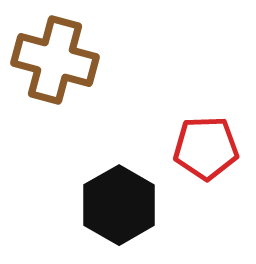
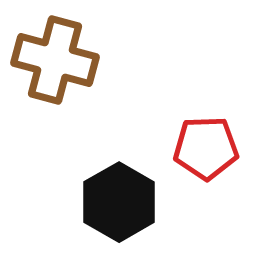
black hexagon: moved 3 px up
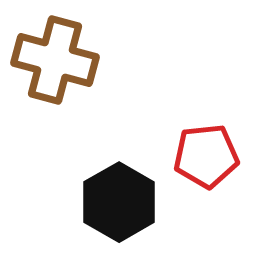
red pentagon: moved 8 px down; rotated 4 degrees counterclockwise
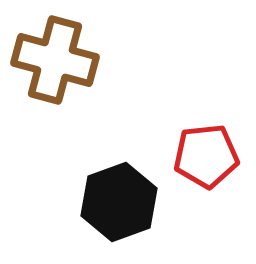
black hexagon: rotated 10 degrees clockwise
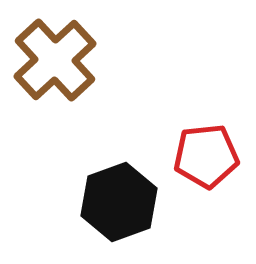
brown cross: rotated 32 degrees clockwise
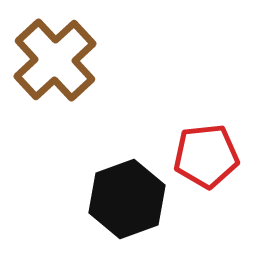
black hexagon: moved 8 px right, 3 px up
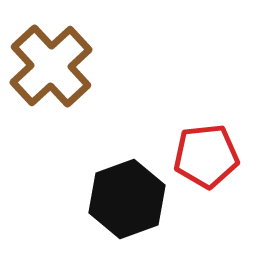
brown cross: moved 4 px left, 6 px down
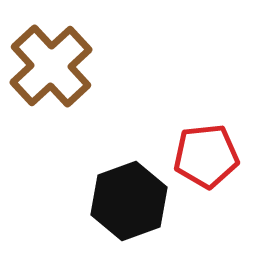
black hexagon: moved 2 px right, 2 px down
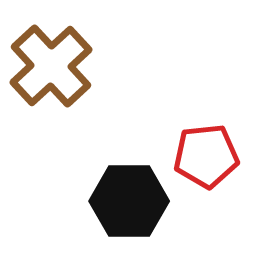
black hexagon: rotated 20 degrees clockwise
